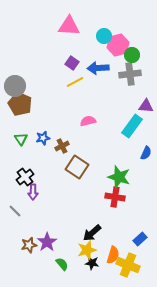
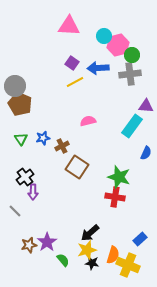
black arrow: moved 2 px left
green semicircle: moved 1 px right, 4 px up
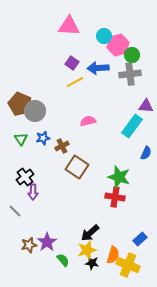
gray circle: moved 20 px right, 25 px down
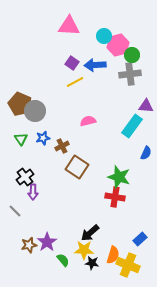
blue arrow: moved 3 px left, 3 px up
yellow star: moved 3 px left; rotated 18 degrees clockwise
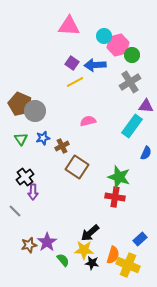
gray cross: moved 8 px down; rotated 25 degrees counterclockwise
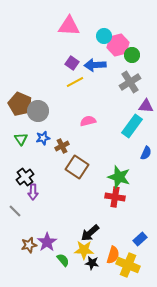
gray circle: moved 3 px right
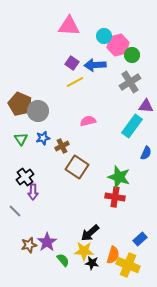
yellow star: moved 1 px down
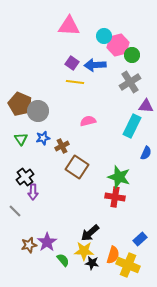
yellow line: rotated 36 degrees clockwise
cyan rectangle: rotated 10 degrees counterclockwise
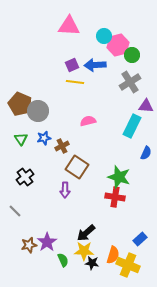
purple square: moved 2 px down; rotated 32 degrees clockwise
blue star: moved 1 px right
purple arrow: moved 32 px right, 2 px up
black arrow: moved 4 px left
green semicircle: rotated 16 degrees clockwise
